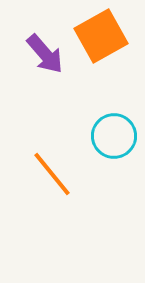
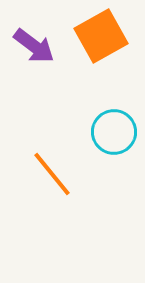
purple arrow: moved 11 px left, 8 px up; rotated 12 degrees counterclockwise
cyan circle: moved 4 px up
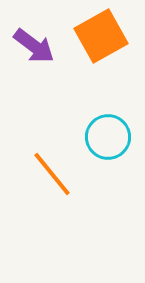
cyan circle: moved 6 px left, 5 px down
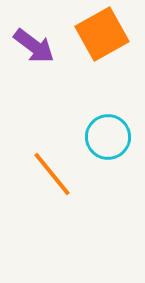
orange square: moved 1 px right, 2 px up
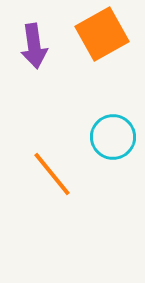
purple arrow: rotated 45 degrees clockwise
cyan circle: moved 5 px right
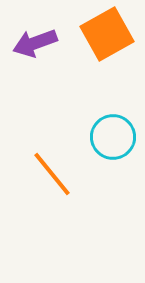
orange square: moved 5 px right
purple arrow: moved 1 px right, 3 px up; rotated 78 degrees clockwise
